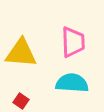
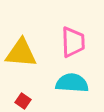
red square: moved 2 px right
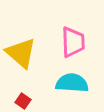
yellow triangle: rotated 36 degrees clockwise
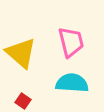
pink trapezoid: moved 2 px left; rotated 12 degrees counterclockwise
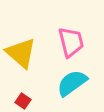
cyan semicircle: rotated 40 degrees counterclockwise
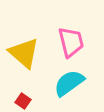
yellow triangle: moved 3 px right
cyan semicircle: moved 3 px left
